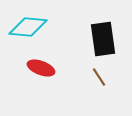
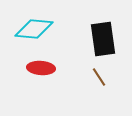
cyan diamond: moved 6 px right, 2 px down
red ellipse: rotated 16 degrees counterclockwise
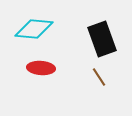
black rectangle: moved 1 px left; rotated 12 degrees counterclockwise
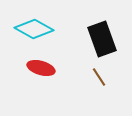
cyan diamond: rotated 24 degrees clockwise
red ellipse: rotated 12 degrees clockwise
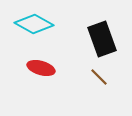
cyan diamond: moved 5 px up
brown line: rotated 12 degrees counterclockwise
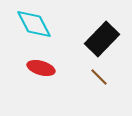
cyan diamond: rotated 33 degrees clockwise
black rectangle: rotated 64 degrees clockwise
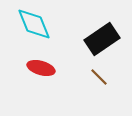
cyan diamond: rotated 6 degrees clockwise
black rectangle: rotated 12 degrees clockwise
